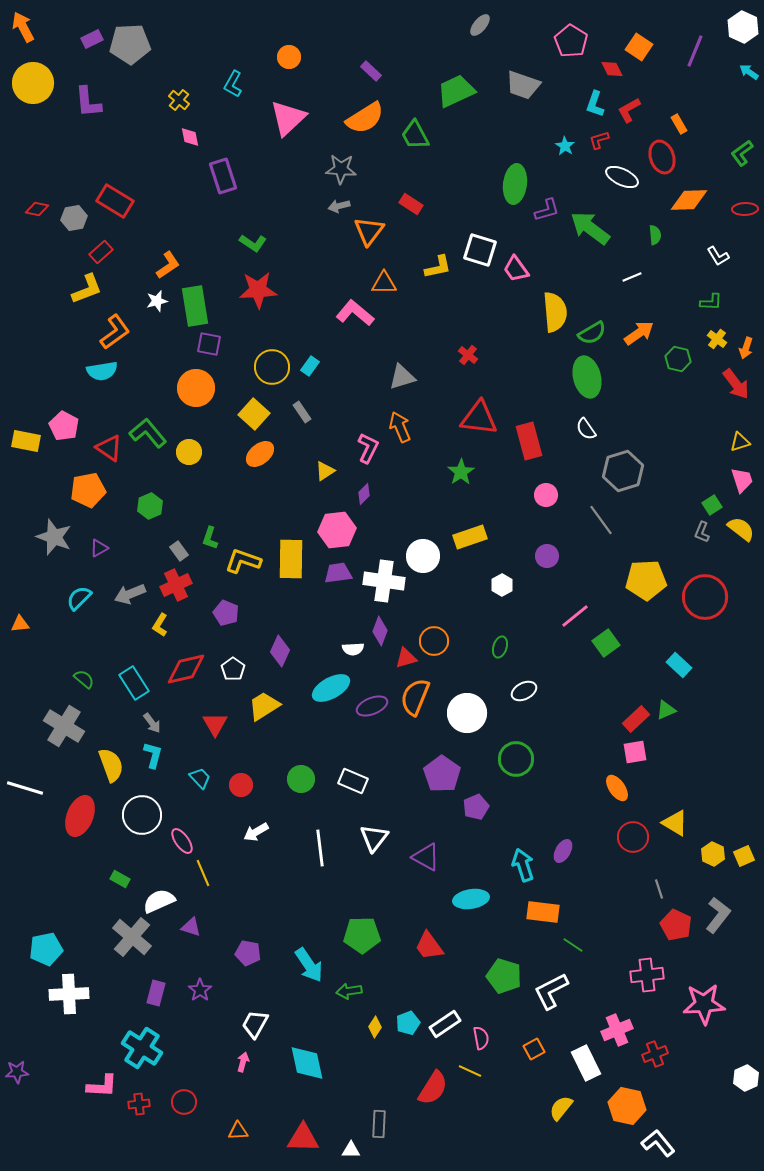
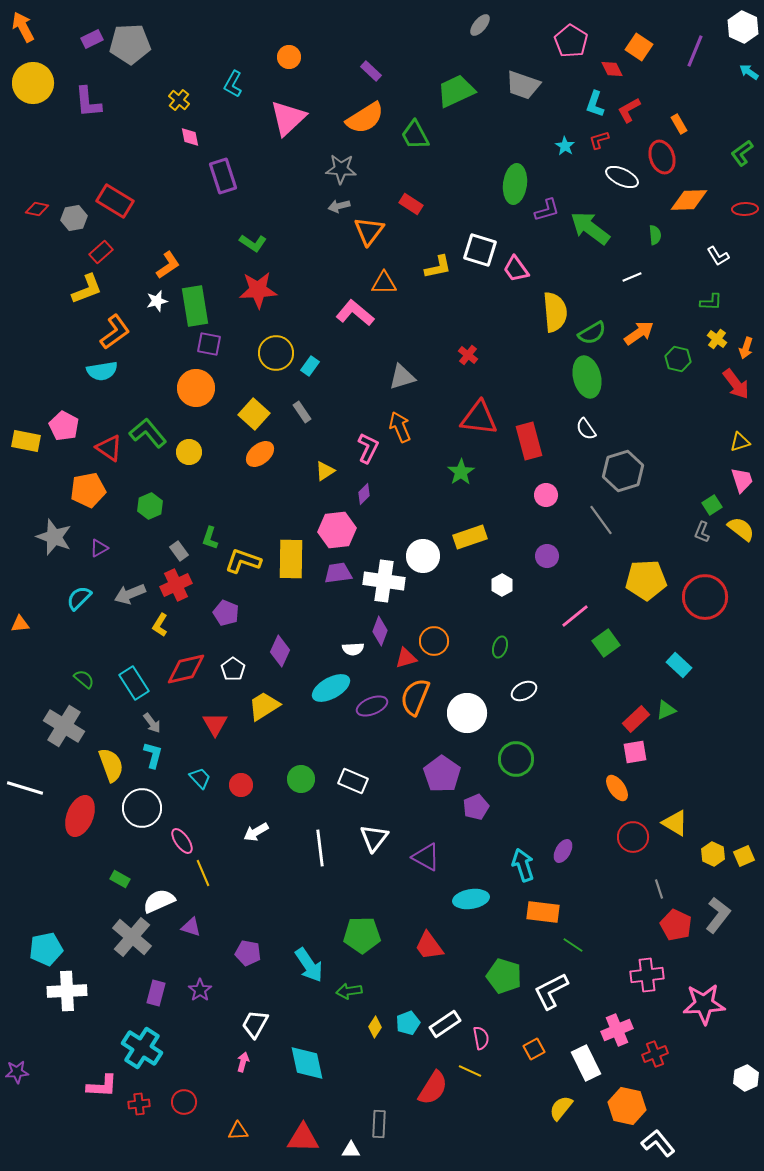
yellow circle at (272, 367): moved 4 px right, 14 px up
white circle at (142, 815): moved 7 px up
white cross at (69, 994): moved 2 px left, 3 px up
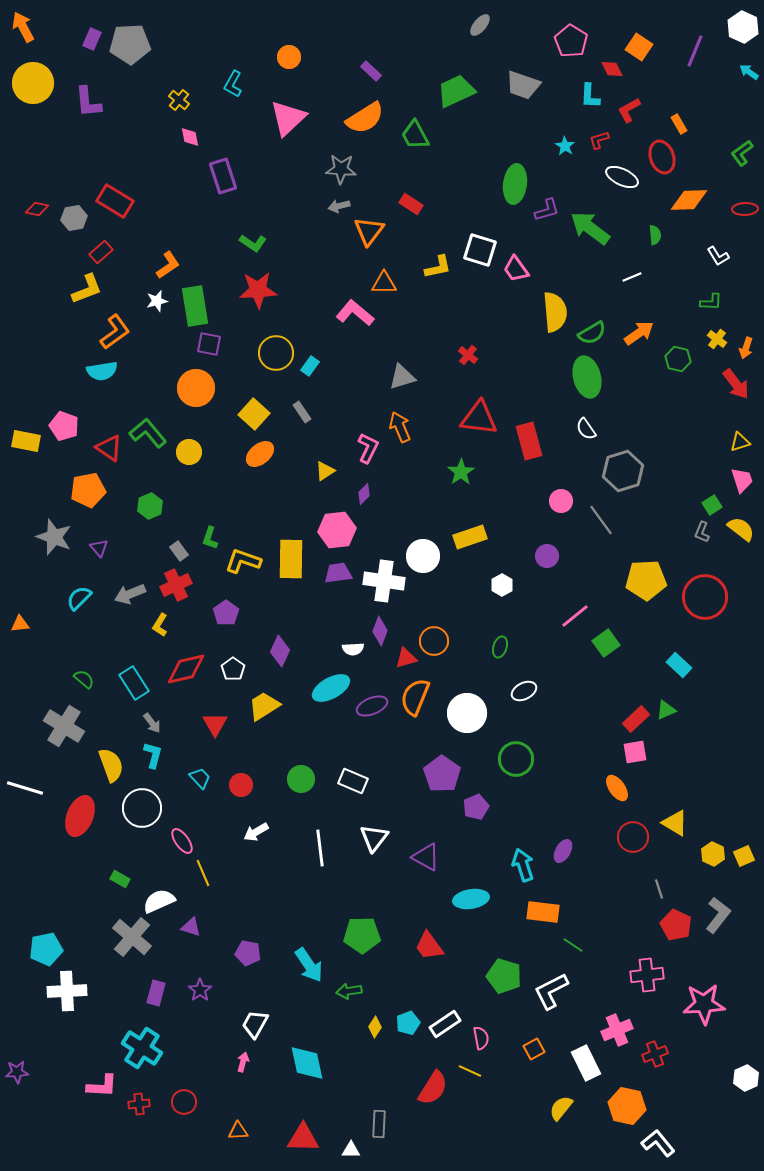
purple rectangle at (92, 39): rotated 40 degrees counterclockwise
cyan L-shape at (595, 104): moved 5 px left, 8 px up; rotated 16 degrees counterclockwise
pink pentagon at (64, 426): rotated 8 degrees counterclockwise
pink circle at (546, 495): moved 15 px right, 6 px down
purple triangle at (99, 548): rotated 42 degrees counterclockwise
purple pentagon at (226, 613): rotated 15 degrees clockwise
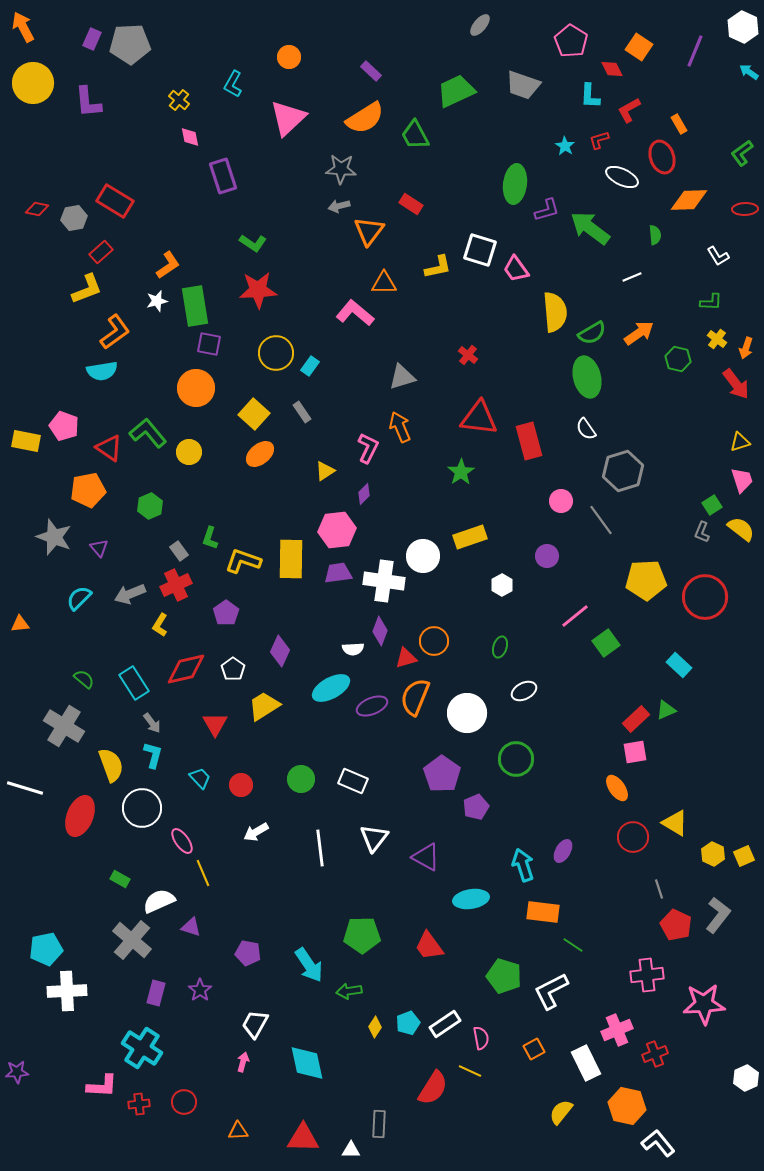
gray cross at (132, 937): moved 3 px down
yellow semicircle at (561, 1108): moved 4 px down
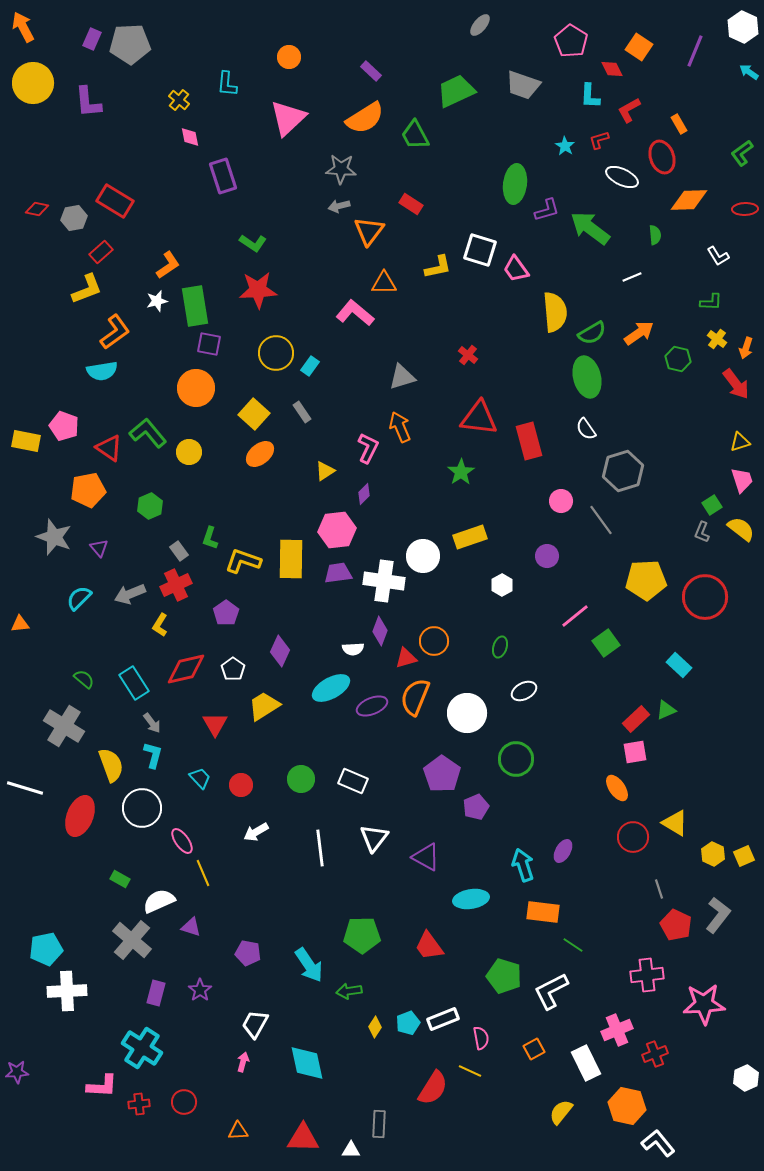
cyan L-shape at (233, 84): moved 6 px left; rotated 24 degrees counterclockwise
white rectangle at (445, 1024): moved 2 px left, 5 px up; rotated 12 degrees clockwise
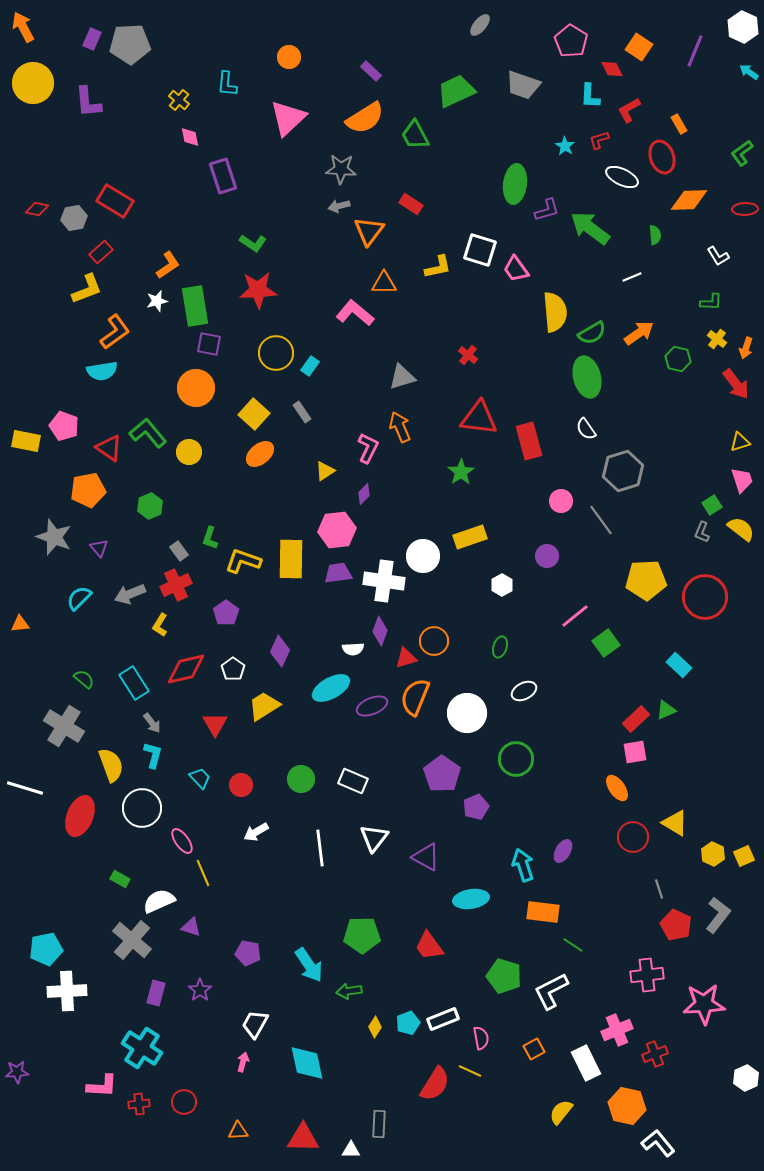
red semicircle at (433, 1088): moved 2 px right, 4 px up
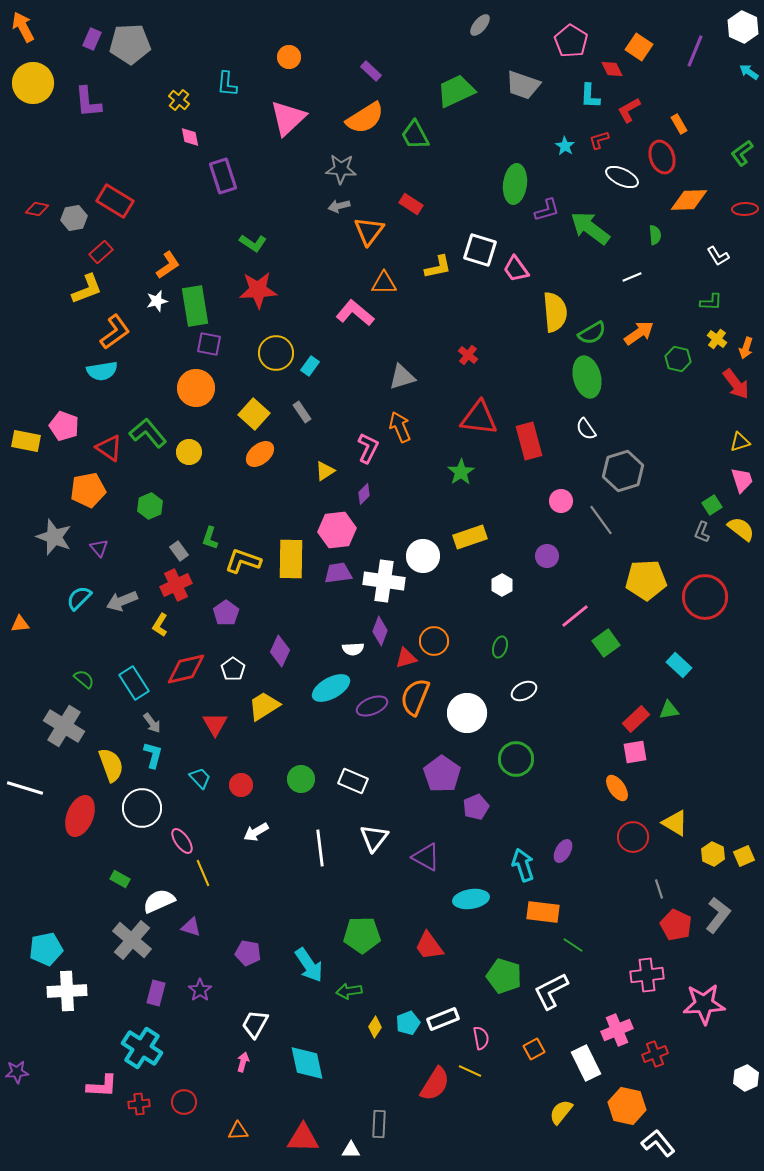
gray arrow at (130, 594): moved 8 px left, 7 px down
green triangle at (666, 710): moved 3 px right; rotated 15 degrees clockwise
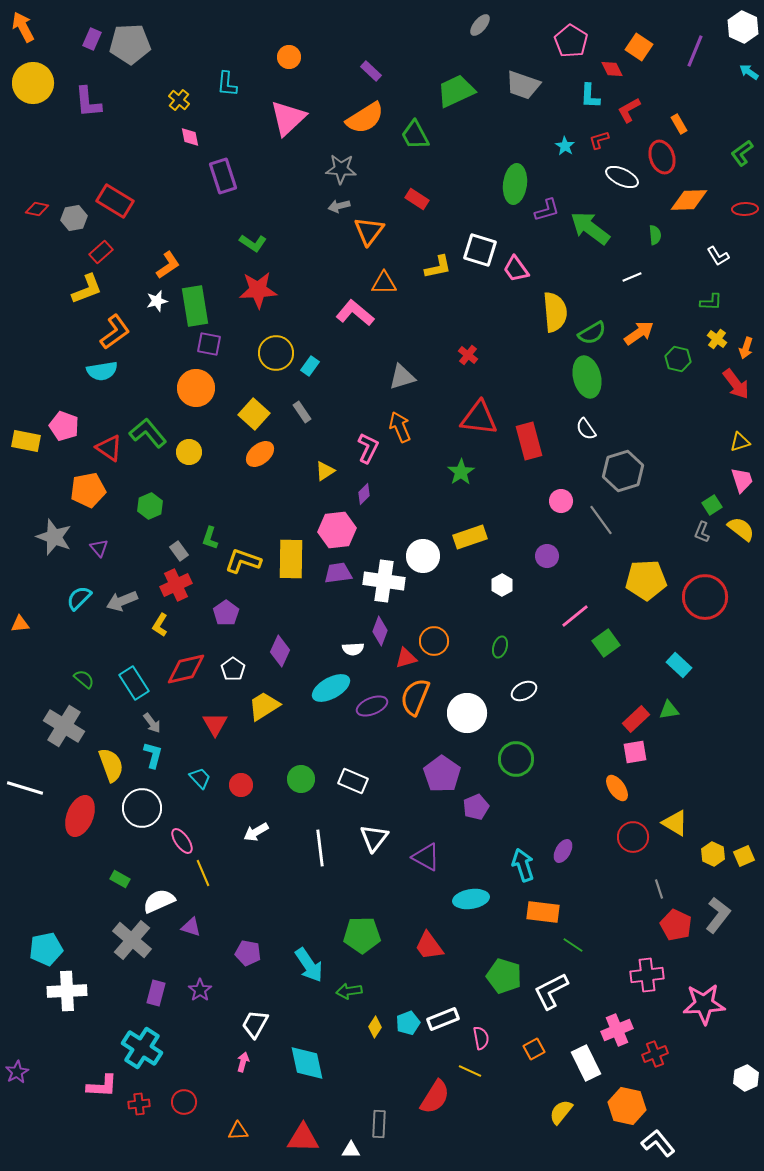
red rectangle at (411, 204): moved 6 px right, 5 px up
purple star at (17, 1072): rotated 25 degrees counterclockwise
red semicircle at (435, 1084): moved 13 px down
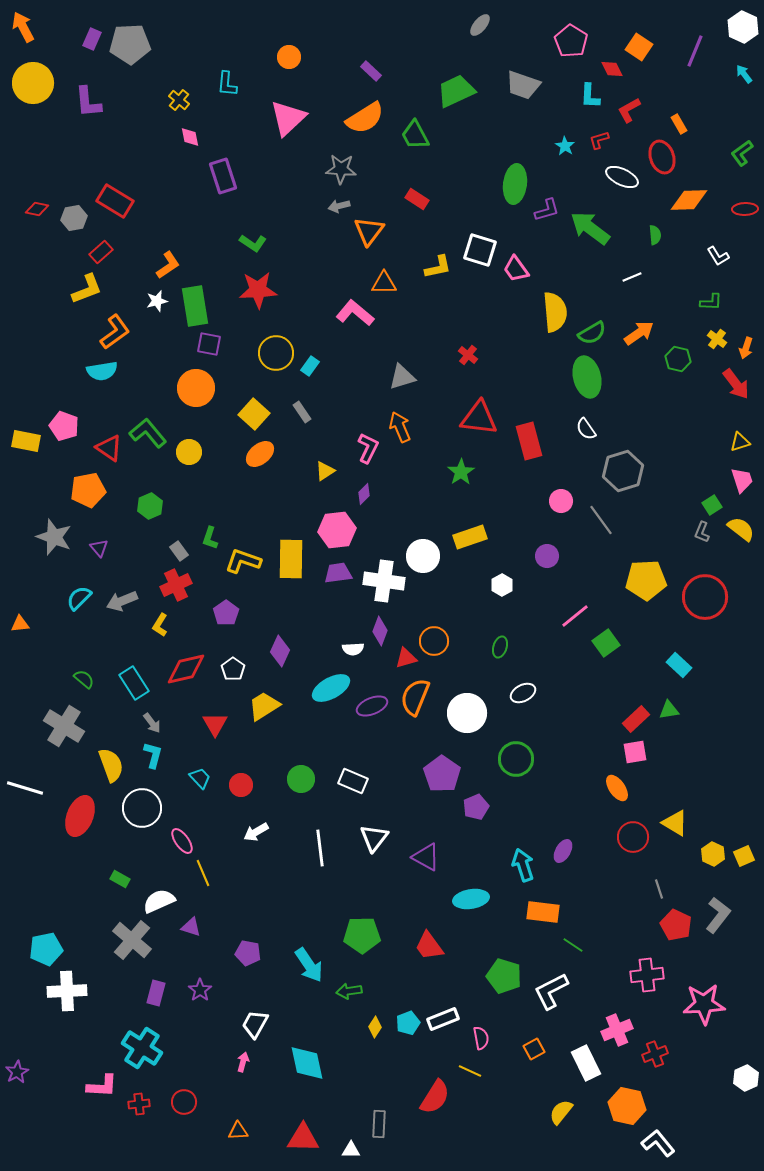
cyan arrow at (749, 72): moved 5 px left, 2 px down; rotated 18 degrees clockwise
white ellipse at (524, 691): moved 1 px left, 2 px down
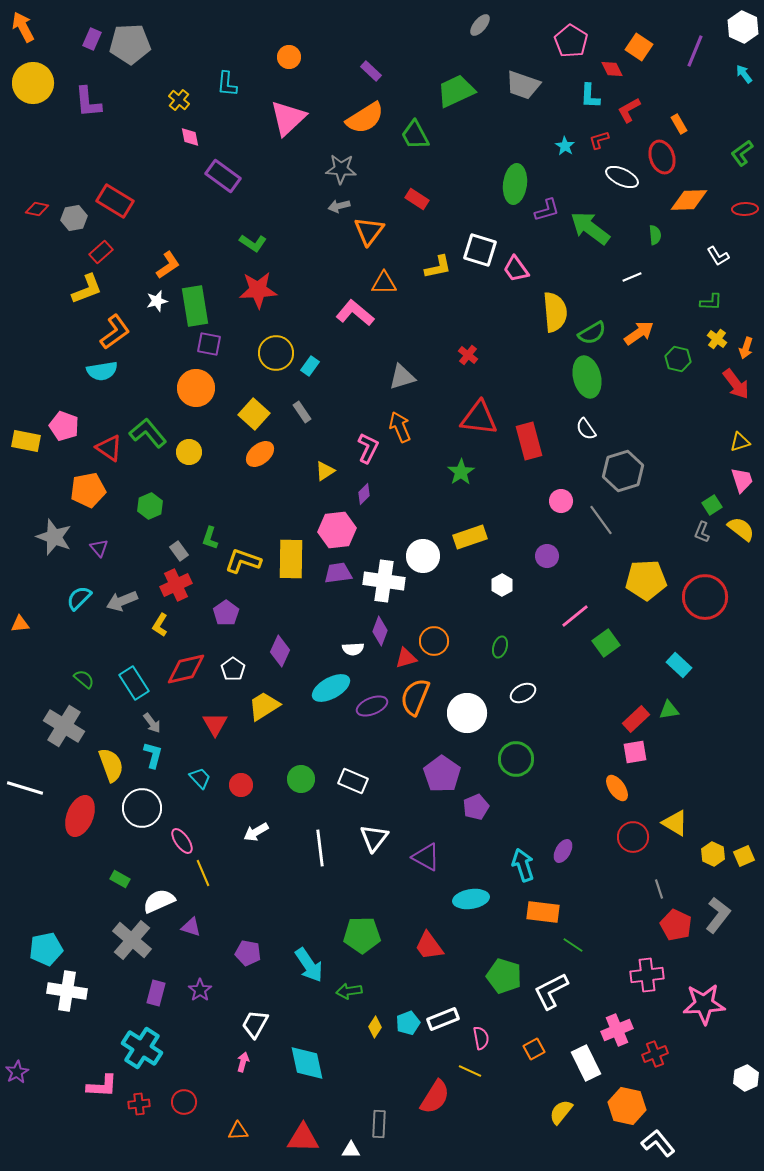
purple rectangle at (223, 176): rotated 36 degrees counterclockwise
white cross at (67, 991): rotated 12 degrees clockwise
